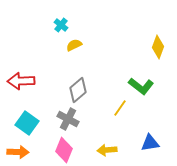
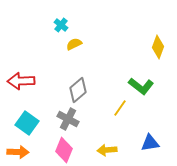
yellow semicircle: moved 1 px up
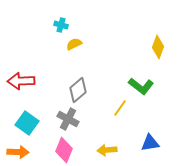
cyan cross: rotated 24 degrees counterclockwise
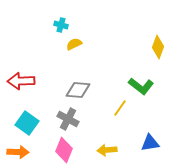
gray diamond: rotated 45 degrees clockwise
